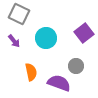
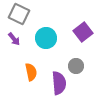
purple square: moved 1 px left, 1 px up
purple arrow: moved 2 px up
purple semicircle: rotated 65 degrees clockwise
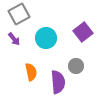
gray square: rotated 35 degrees clockwise
purple semicircle: moved 1 px left, 1 px up
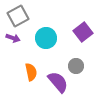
gray square: moved 1 px left, 2 px down
purple arrow: moved 1 px left, 1 px up; rotated 32 degrees counterclockwise
purple semicircle: rotated 35 degrees counterclockwise
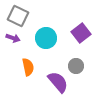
gray square: rotated 35 degrees counterclockwise
purple square: moved 2 px left, 1 px down
orange semicircle: moved 3 px left, 5 px up
